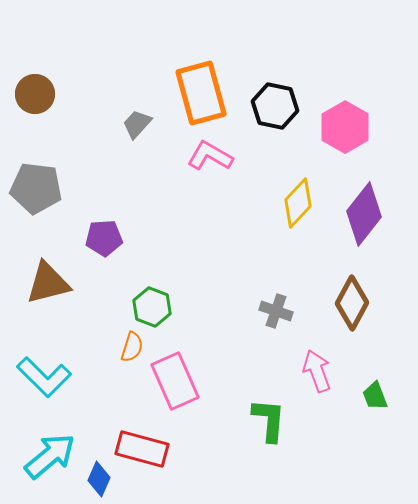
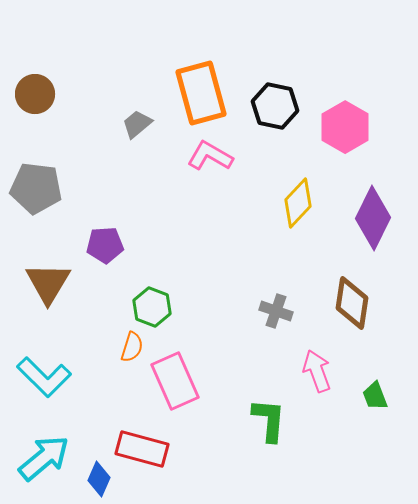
gray trapezoid: rotated 8 degrees clockwise
purple diamond: moved 9 px right, 4 px down; rotated 12 degrees counterclockwise
purple pentagon: moved 1 px right, 7 px down
brown triangle: rotated 45 degrees counterclockwise
brown diamond: rotated 20 degrees counterclockwise
cyan arrow: moved 6 px left, 2 px down
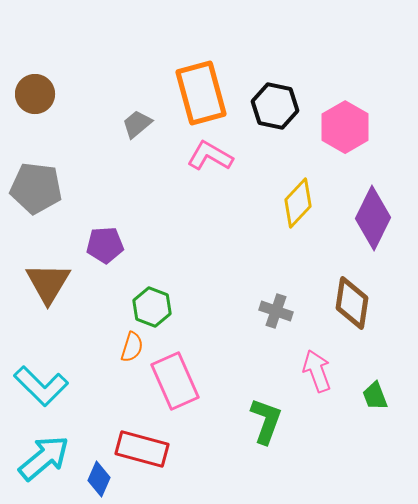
cyan L-shape: moved 3 px left, 9 px down
green L-shape: moved 3 px left, 1 px down; rotated 15 degrees clockwise
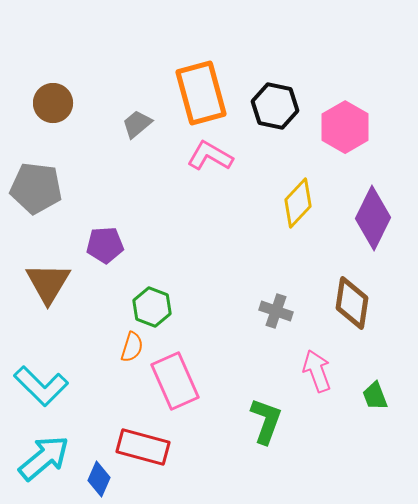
brown circle: moved 18 px right, 9 px down
red rectangle: moved 1 px right, 2 px up
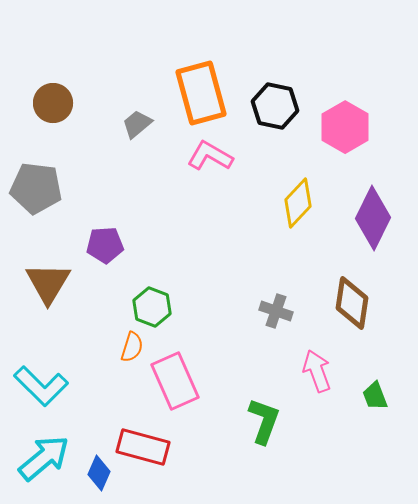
green L-shape: moved 2 px left
blue diamond: moved 6 px up
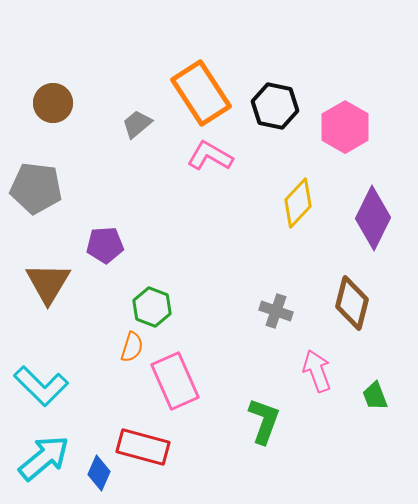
orange rectangle: rotated 18 degrees counterclockwise
brown diamond: rotated 6 degrees clockwise
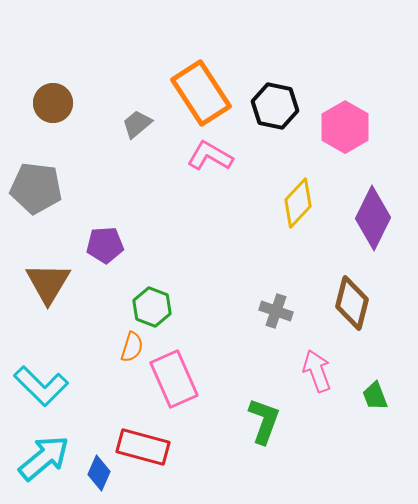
pink rectangle: moved 1 px left, 2 px up
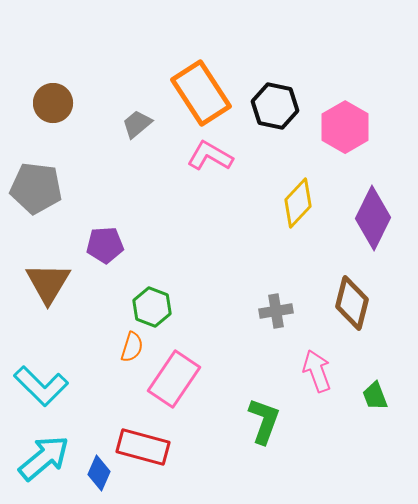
gray cross: rotated 28 degrees counterclockwise
pink rectangle: rotated 58 degrees clockwise
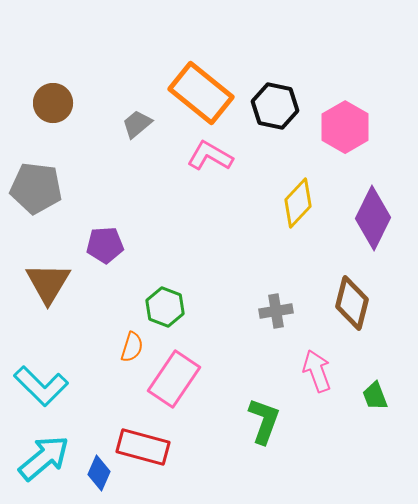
orange rectangle: rotated 18 degrees counterclockwise
green hexagon: moved 13 px right
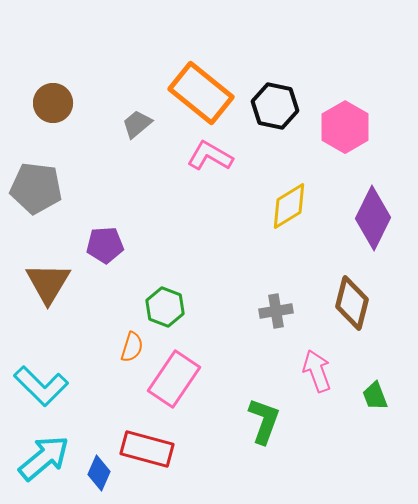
yellow diamond: moved 9 px left, 3 px down; rotated 15 degrees clockwise
red rectangle: moved 4 px right, 2 px down
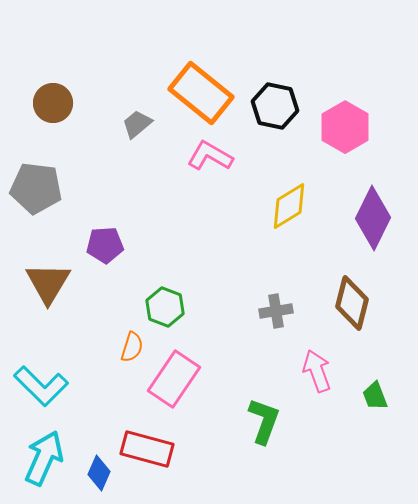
cyan arrow: rotated 26 degrees counterclockwise
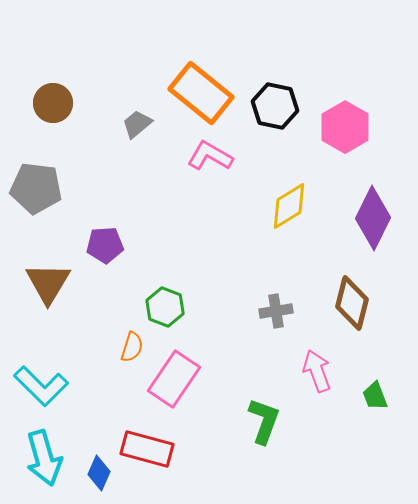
cyan arrow: rotated 140 degrees clockwise
